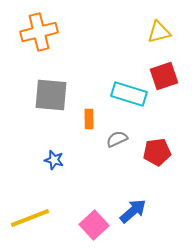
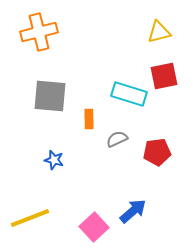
red square: rotated 8 degrees clockwise
gray square: moved 1 px left, 1 px down
pink square: moved 2 px down
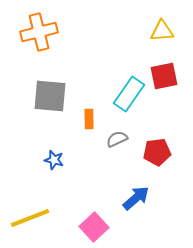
yellow triangle: moved 3 px right, 1 px up; rotated 10 degrees clockwise
cyan rectangle: rotated 72 degrees counterclockwise
blue arrow: moved 3 px right, 13 px up
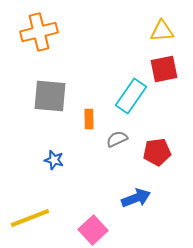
red square: moved 7 px up
cyan rectangle: moved 2 px right, 2 px down
blue arrow: rotated 20 degrees clockwise
pink square: moved 1 px left, 3 px down
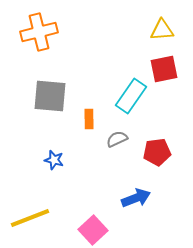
yellow triangle: moved 1 px up
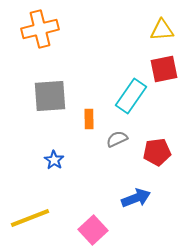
orange cross: moved 1 px right, 3 px up
gray square: rotated 9 degrees counterclockwise
blue star: rotated 18 degrees clockwise
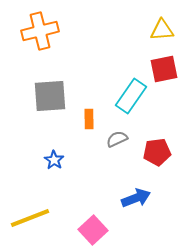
orange cross: moved 2 px down
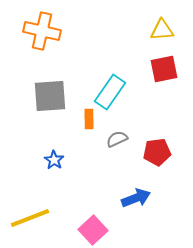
orange cross: moved 2 px right; rotated 27 degrees clockwise
cyan rectangle: moved 21 px left, 4 px up
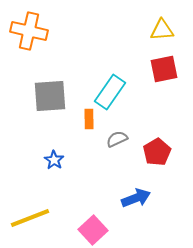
orange cross: moved 13 px left
red pentagon: rotated 24 degrees counterclockwise
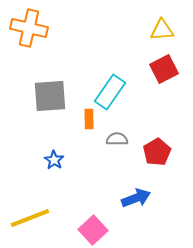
orange cross: moved 3 px up
red square: rotated 16 degrees counterclockwise
gray semicircle: rotated 25 degrees clockwise
